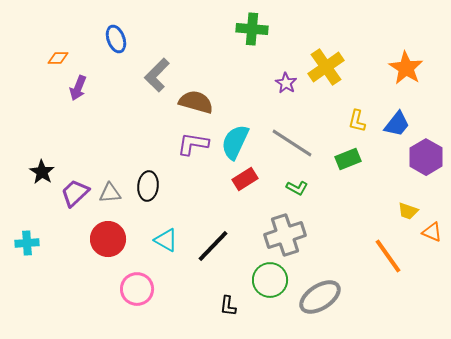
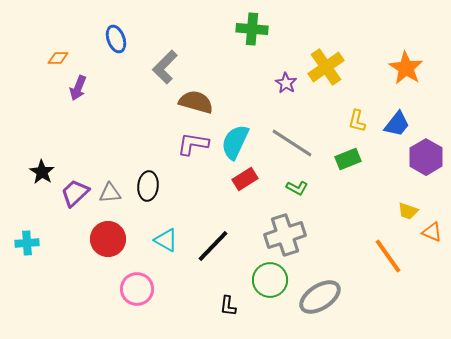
gray L-shape: moved 8 px right, 8 px up
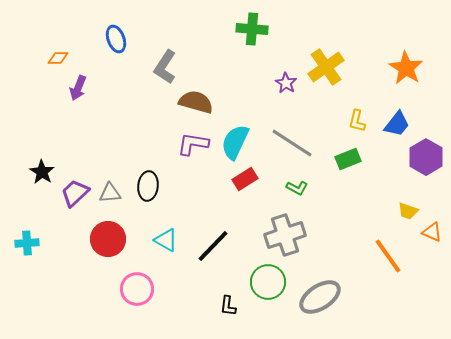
gray L-shape: rotated 12 degrees counterclockwise
green circle: moved 2 px left, 2 px down
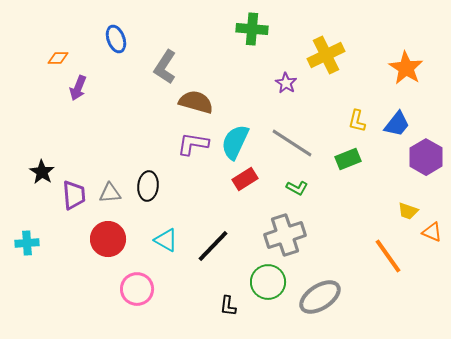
yellow cross: moved 12 px up; rotated 9 degrees clockwise
purple trapezoid: moved 1 px left, 2 px down; rotated 128 degrees clockwise
